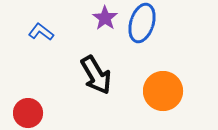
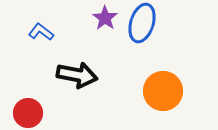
black arrow: moved 19 px left; rotated 48 degrees counterclockwise
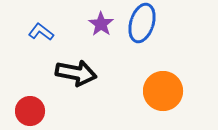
purple star: moved 4 px left, 6 px down
black arrow: moved 1 px left, 2 px up
red circle: moved 2 px right, 2 px up
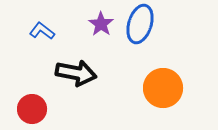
blue ellipse: moved 2 px left, 1 px down
blue L-shape: moved 1 px right, 1 px up
orange circle: moved 3 px up
red circle: moved 2 px right, 2 px up
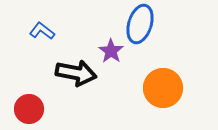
purple star: moved 10 px right, 27 px down
red circle: moved 3 px left
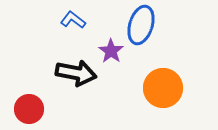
blue ellipse: moved 1 px right, 1 px down
blue L-shape: moved 31 px right, 11 px up
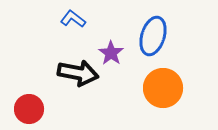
blue L-shape: moved 1 px up
blue ellipse: moved 12 px right, 11 px down
purple star: moved 2 px down
black arrow: moved 2 px right
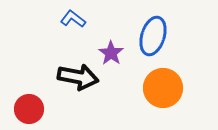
black arrow: moved 4 px down
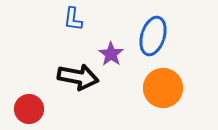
blue L-shape: rotated 120 degrees counterclockwise
purple star: moved 1 px down
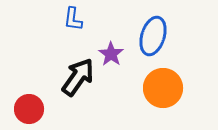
black arrow: rotated 66 degrees counterclockwise
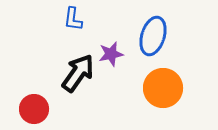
purple star: rotated 25 degrees clockwise
black arrow: moved 4 px up
red circle: moved 5 px right
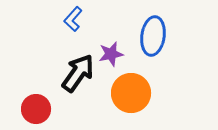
blue L-shape: rotated 35 degrees clockwise
blue ellipse: rotated 9 degrees counterclockwise
orange circle: moved 32 px left, 5 px down
red circle: moved 2 px right
